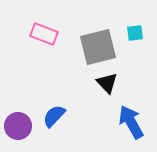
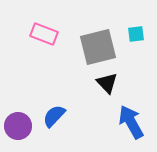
cyan square: moved 1 px right, 1 px down
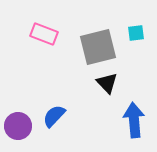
cyan square: moved 1 px up
blue arrow: moved 3 px right, 2 px up; rotated 24 degrees clockwise
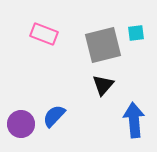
gray square: moved 5 px right, 2 px up
black triangle: moved 4 px left, 2 px down; rotated 25 degrees clockwise
purple circle: moved 3 px right, 2 px up
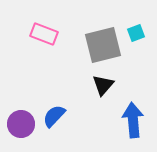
cyan square: rotated 12 degrees counterclockwise
blue arrow: moved 1 px left
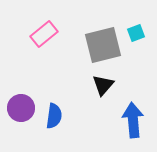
pink rectangle: rotated 60 degrees counterclockwise
blue semicircle: rotated 145 degrees clockwise
purple circle: moved 16 px up
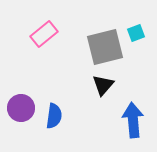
gray square: moved 2 px right, 2 px down
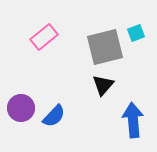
pink rectangle: moved 3 px down
blue semicircle: rotated 35 degrees clockwise
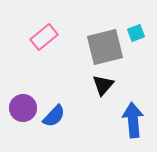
purple circle: moved 2 px right
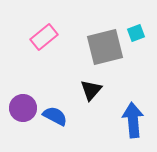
black triangle: moved 12 px left, 5 px down
blue semicircle: moved 1 px right; rotated 105 degrees counterclockwise
